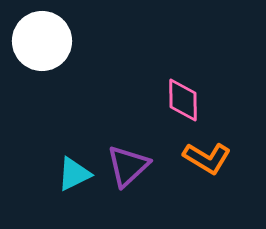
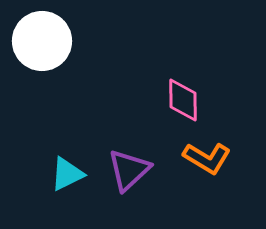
purple triangle: moved 1 px right, 4 px down
cyan triangle: moved 7 px left
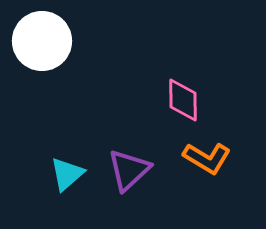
cyan triangle: rotated 15 degrees counterclockwise
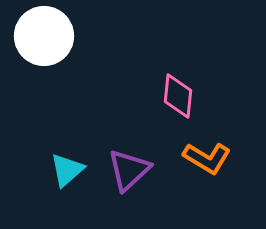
white circle: moved 2 px right, 5 px up
pink diamond: moved 5 px left, 4 px up; rotated 6 degrees clockwise
cyan triangle: moved 4 px up
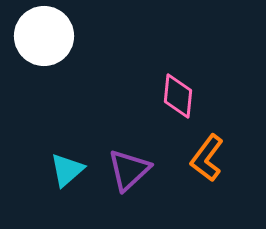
orange L-shape: rotated 96 degrees clockwise
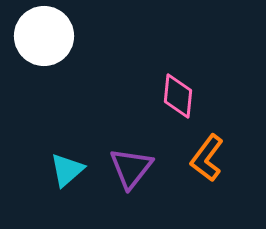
purple triangle: moved 2 px right, 2 px up; rotated 9 degrees counterclockwise
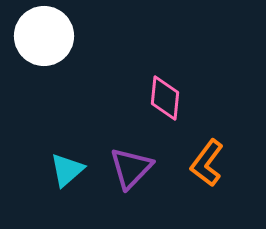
pink diamond: moved 13 px left, 2 px down
orange L-shape: moved 5 px down
purple triangle: rotated 6 degrees clockwise
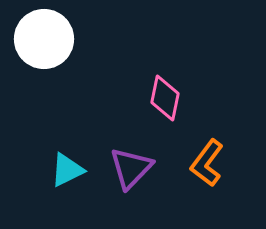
white circle: moved 3 px down
pink diamond: rotated 6 degrees clockwise
cyan triangle: rotated 15 degrees clockwise
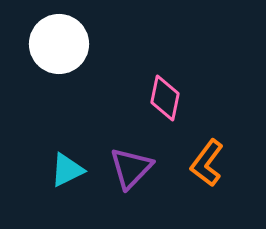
white circle: moved 15 px right, 5 px down
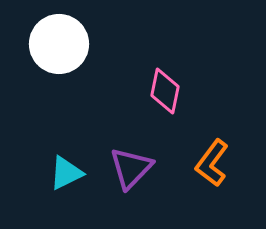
pink diamond: moved 7 px up
orange L-shape: moved 5 px right
cyan triangle: moved 1 px left, 3 px down
